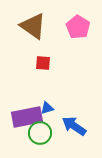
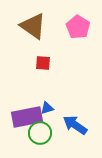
blue arrow: moved 1 px right, 1 px up
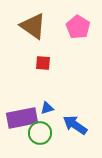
purple rectangle: moved 5 px left, 1 px down
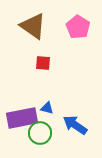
blue triangle: rotated 32 degrees clockwise
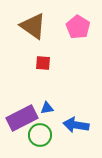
blue triangle: rotated 24 degrees counterclockwise
purple rectangle: rotated 16 degrees counterclockwise
blue arrow: moved 1 px right; rotated 25 degrees counterclockwise
green circle: moved 2 px down
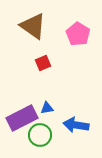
pink pentagon: moved 7 px down
red square: rotated 28 degrees counterclockwise
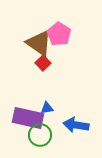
brown triangle: moved 6 px right, 17 px down
pink pentagon: moved 19 px left
red square: rotated 21 degrees counterclockwise
purple rectangle: moved 6 px right; rotated 40 degrees clockwise
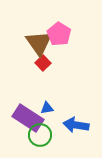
brown triangle: rotated 20 degrees clockwise
purple rectangle: rotated 20 degrees clockwise
